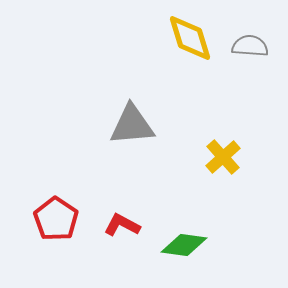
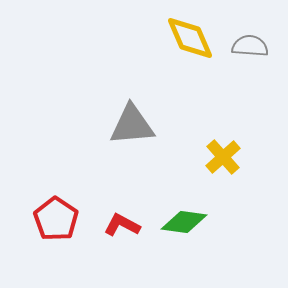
yellow diamond: rotated 6 degrees counterclockwise
green diamond: moved 23 px up
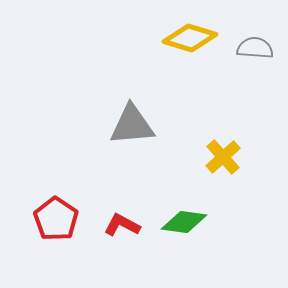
yellow diamond: rotated 50 degrees counterclockwise
gray semicircle: moved 5 px right, 2 px down
